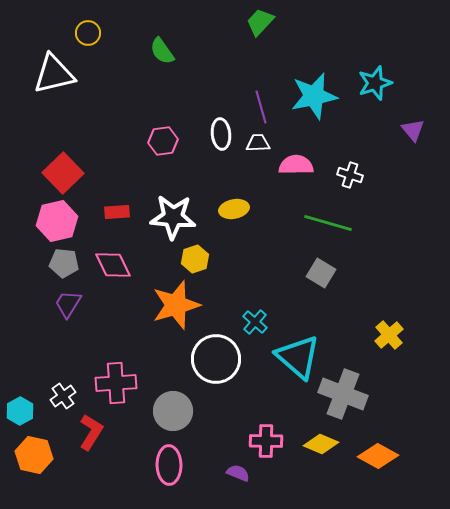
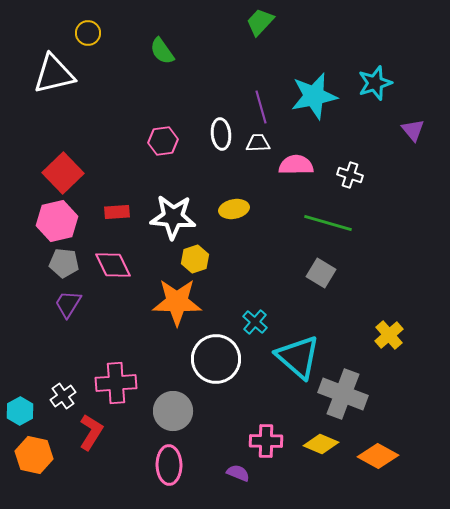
orange star at (176, 305): moved 1 px right, 3 px up; rotated 18 degrees clockwise
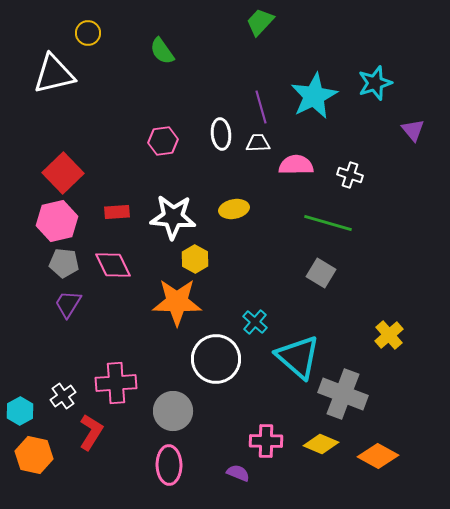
cyan star at (314, 96): rotated 15 degrees counterclockwise
yellow hexagon at (195, 259): rotated 12 degrees counterclockwise
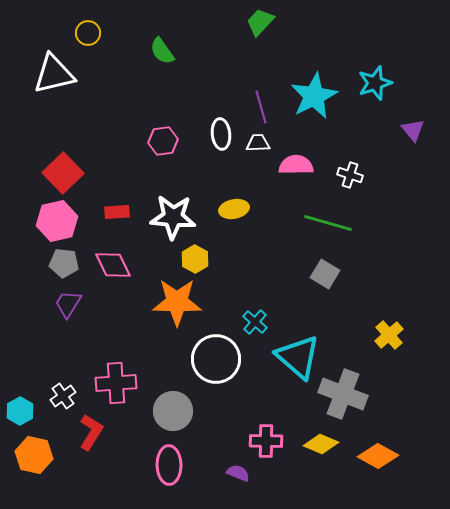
gray square at (321, 273): moved 4 px right, 1 px down
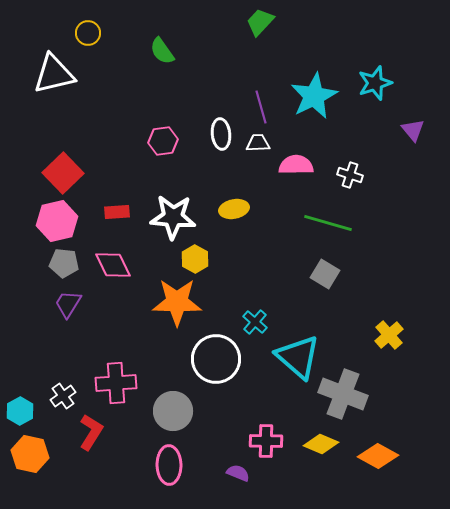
orange hexagon at (34, 455): moved 4 px left, 1 px up
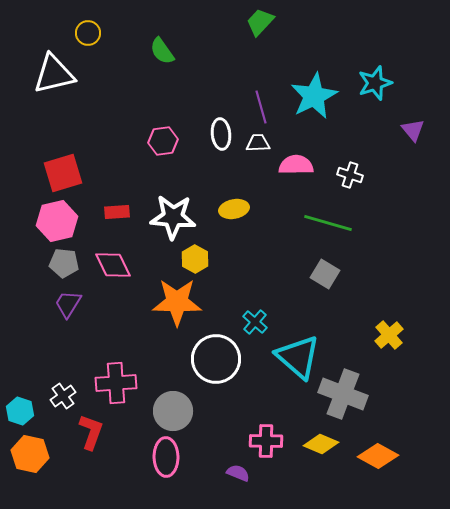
red square at (63, 173): rotated 27 degrees clockwise
cyan hexagon at (20, 411): rotated 12 degrees counterclockwise
red L-shape at (91, 432): rotated 12 degrees counterclockwise
pink ellipse at (169, 465): moved 3 px left, 8 px up
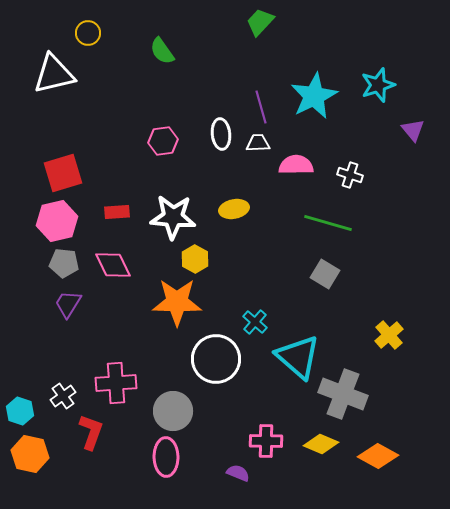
cyan star at (375, 83): moved 3 px right, 2 px down
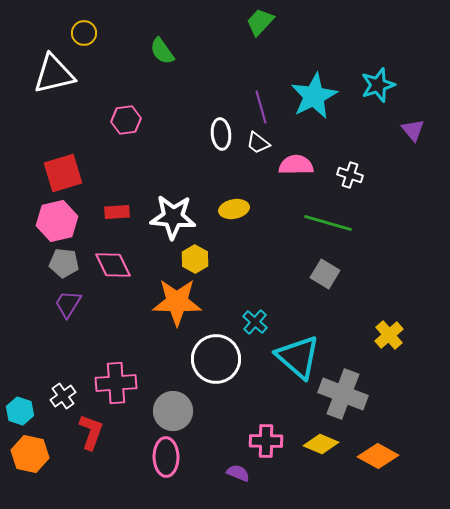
yellow circle at (88, 33): moved 4 px left
pink hexagon at (163, 141): moved 37 px left, 21 px up
white trapezoid at (258, 143): rotated 140 degrees counterclockwise
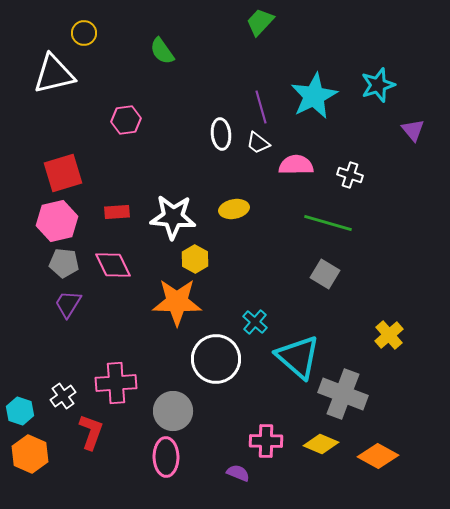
orange hexagon at (30, 454): rotated 12 degrees clockwise
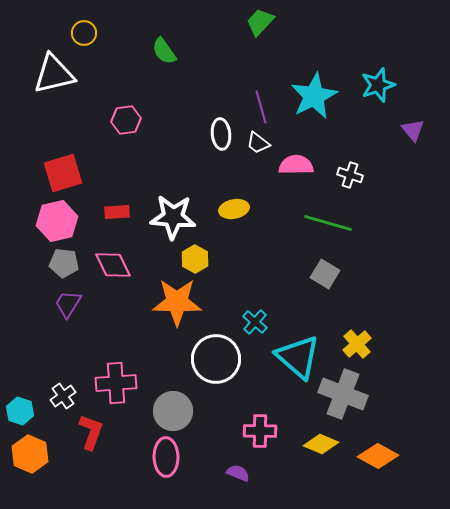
green semicircle at (162, 51): moved 2 px right
yellow cross at (389, 335): moved 32 px left, 9 px down
pink cross at (266, 441): moved 6 px left, 10 px up
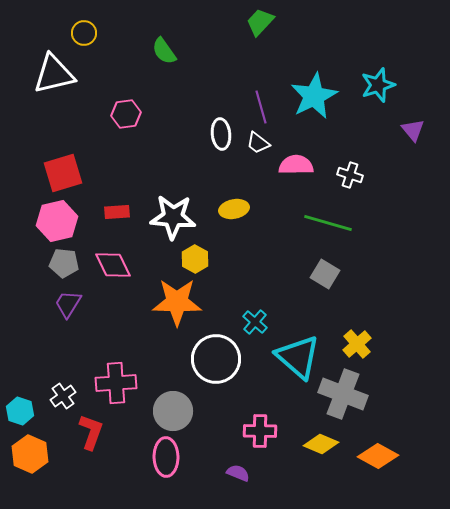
pink hexagon at (126, 120): moved 6 px up
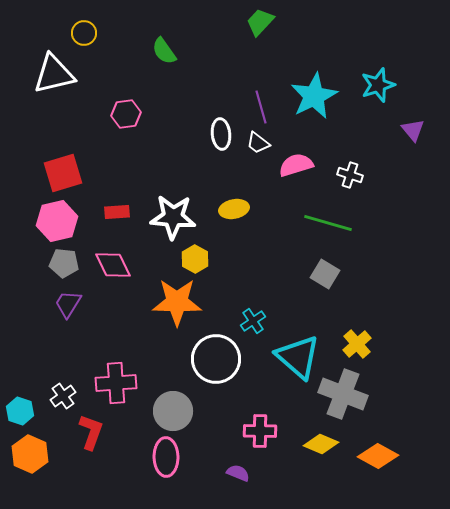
pink semicircle at (296, 165): rotated 16 degrees counterclockwise
cyan cross at (255, 322): moved 2 px left, 1 px up; rotated 15 degrees clockwise
